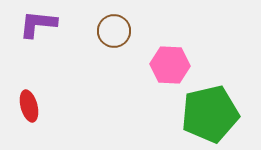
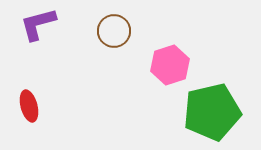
purple L-shape: rotated 21 degrees counterclockwise
pink hexagon: rotated 21 degrees counterclockwise
green pentagon: moved 2 px right, 2 px up
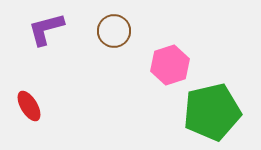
purple L-shape: moved 8 px right, 5 px down
red ellipse: rotated 16 degrees counterclockwise
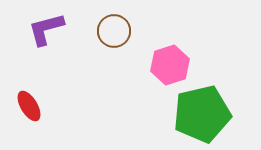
green pentagon: moved 10 px left, 2 px down
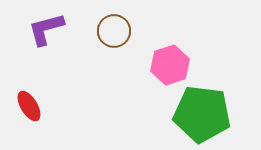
green pentagon: rotated 20 degrees clockwise
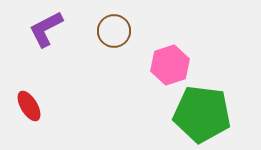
purple L-shape: rotated 12 degrees counterclockwise
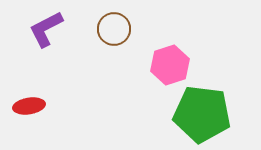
brown circle: moved 2 px up
red ellipse: rotated 68 degrees counterclockwise
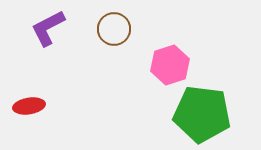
purple L-shape: moved 2 px right, 1 px up
